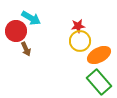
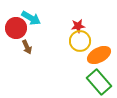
red circle: moved 3 px up
brown arrow: moved 1 px right, 2 px up
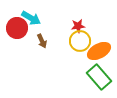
red circle: moved 1 px right
brown arrow: moved 15 px right, 6 px up
orange ellipse: moved 4 px up
green rectangle: moved 5 px up
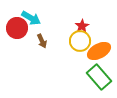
red star: moved 4 px right; rotated 24 degrees counterclockwise
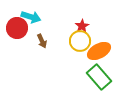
cyan arrow: moved 1 px up; rotated 12 degrees counterclockwise
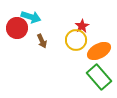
yellow circle: moved 4 px left, 1 px up
